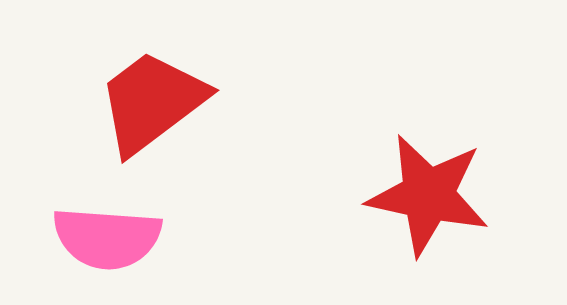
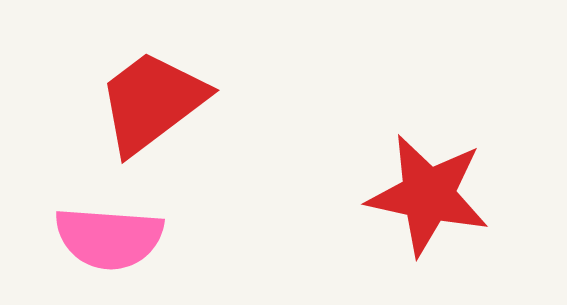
pink semicircle: moved 2 px right
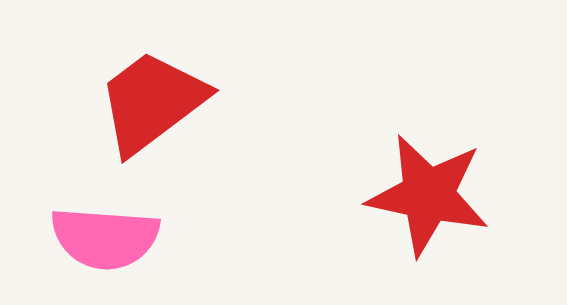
pink semicircle: moved 4 px left
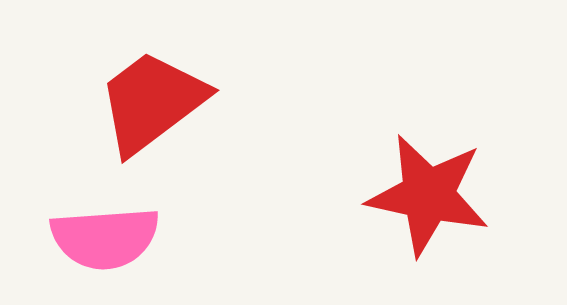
pink semicircle: rotated 8 degrees counterclockwise
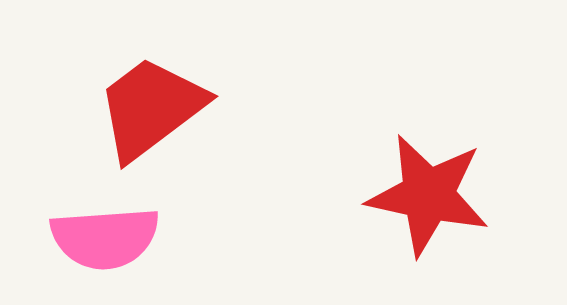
red trapezoid: moved 1 px left, 6 px down
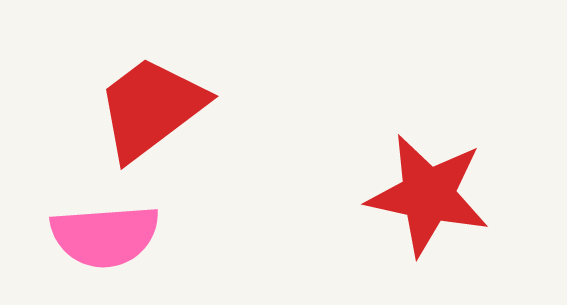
pink semicircle: moved 2 px up
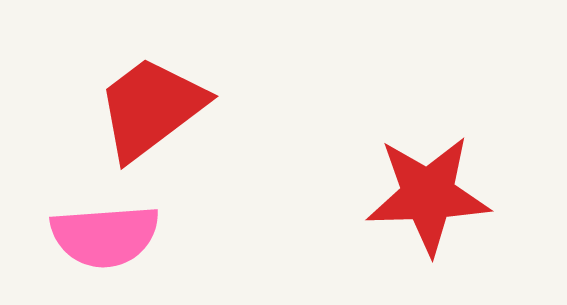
red star: rotated 14 degrees counterclockwise
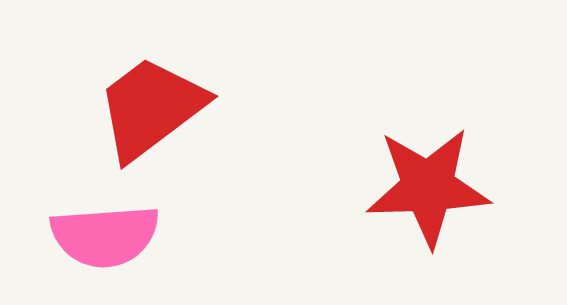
red star: moved 8 px up
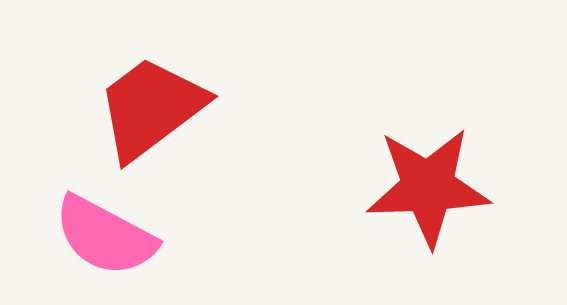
pink semicircle: rotated 32 degrees clockwise
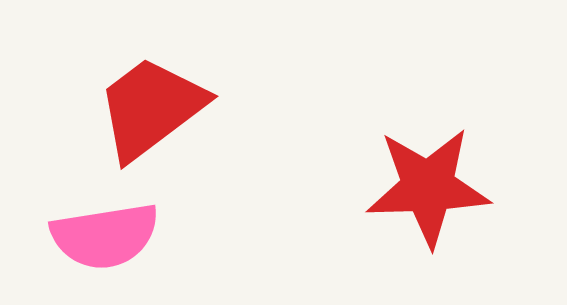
pink semicircle: rotated 37 degrees counterclockwise
